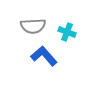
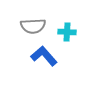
cyan cross: rotated 18 degrees counterclockwise
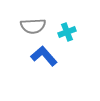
cyan cross: rotated 24 degrees counterclockwise
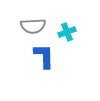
blue L-shape: rotated 40 degrees clockwise
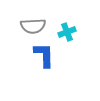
blue L-shape: moved 1 px up
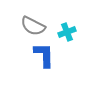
gray semicircle: rotated 30 degrees clockwise
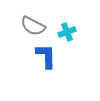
blue L-shape: moved 2 px right, 1 px down
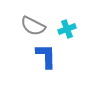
cyan cross: moved 3 px up
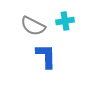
cyan cross: moved 2 px left, 8 px up; rotated 12 degrees clockwise
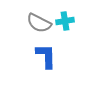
gray semicircle: moved 6 px right, 3 px up
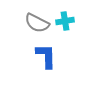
gray semicircle: moved 2 px left
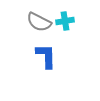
gray semicircle: moved 2 px right, 1 px up
